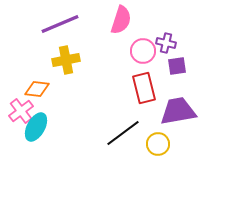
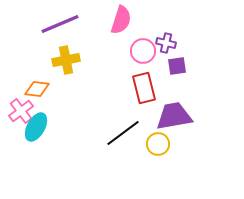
purple trapezoid: moved 4 px left, 5 px down
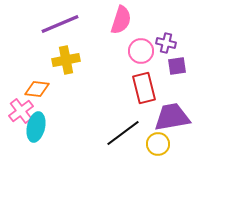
pink circle: moved 2 px left
purple trapezoid: moved 2 px left, 1 px down
cyan ellipse: rotated 16 degrees counterclockwise
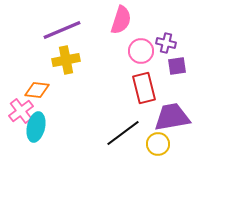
purple line: moved 2 px right, 6 px down
orange diamond: moved 1 px down
